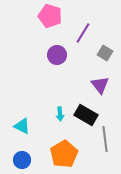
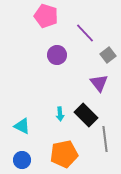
pink pentagon: moved 4 px left
purple line: moved 2 px right; rotated 75 degrees counterclockwise
gray square: moved 3 px right, 2 px down; rotated 21 degrees clockwise
purple triangle: moved 1 px left, 2 px up
black rectangle: rotated 15 degrees clockwise
orange pentagon: rotated 20 degrees clockwise
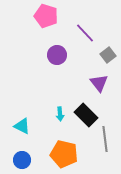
orange pentagon: rotated 24 degrees clockwise
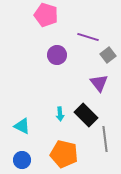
pink pentagon: moved 1 px up
purple line: moved 3 px right, 4 px down; rotated 30 degrees counterclockwise
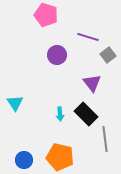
purple triangle: moved 7 px left
black rectangle: moved 1 px up
cyan triangle: moved 7 px left, 23 px up; rotated 30 degrees clockwise
orange pentagon: moved 4 px left, 3 px down
blue circle: moved 2 px right
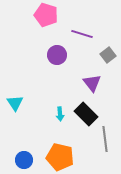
purple line: moved 6 px left, 3 px up
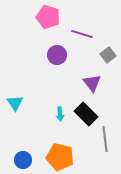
pink pentagon: moved 2 px right, 2 px down
blue circle: moved 1 px left
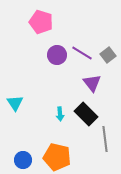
pink pentagon: moved 7 px left, 5 px down
purple line: moved 19 px down; rotated 15 degrees clockwise
orange pentagon: moved 3 px left
